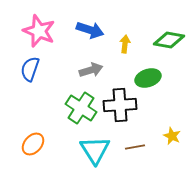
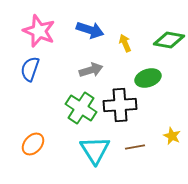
yellow arrow: moved 1 px up; rotated 30 degrees counterclockwise
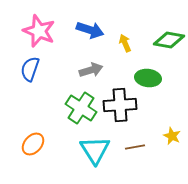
green ellipse: rotated 25 degrees clockwise
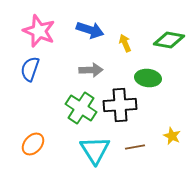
gray arrow: rotated 15 degrees clockwise
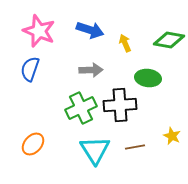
green cross: rotated 32 degrees clockwise
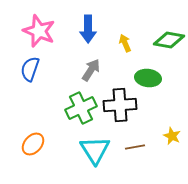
blue arrow: moved 2 px left, 1 px up; rotated 72 degrees clockwise
gray arrow: rotated 55 degrees counterclockwise
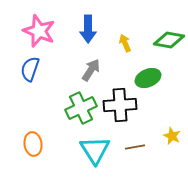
green ellipse: rotated 30 degrees counterclockwise
orange ellipse: rotated 50 degrees counterclockwise
